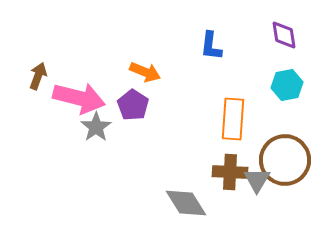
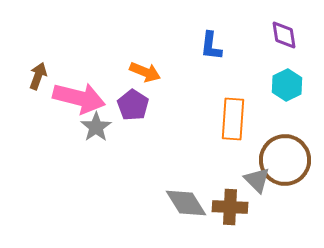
cyan hexagon: rotated 16 degrees counterclockwise
brown cross: moved 35 px down
gray triangle: rotated 16 degrees counterclockwise
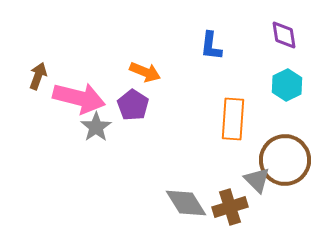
brown cross: rotated 20 degrees counterclockwise
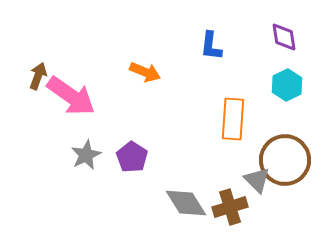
purple diamond: moved 2 px down
pink arrow: moved 8 px left, 2 px up; rotated 21 degrees clockwise
purple pentagon: moved 1 px left, 52 px down
gray star: moved 10 px left, 28 px down; rotated 8 degrees clockwise
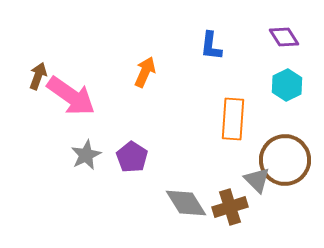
purple diamond: rotated 24 degrees counterclockwise
orange arrow: rotated 88 degrees counterclockwise
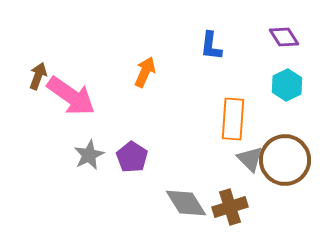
gray star: moved 3 px right
gray triangle: moved 7 px left, 21 px up
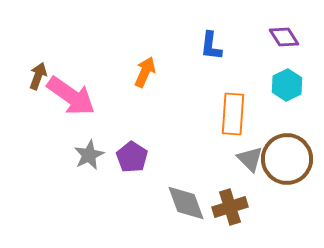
orange rectangle: moved 5 px up
brown circle: moved 2 px right, 1 px up
gray diamond: rotated 12 degrees clockwise
